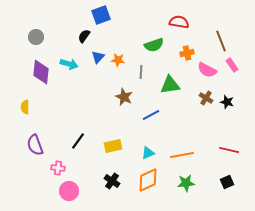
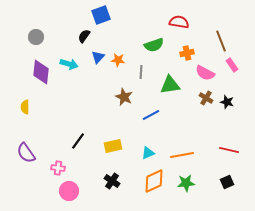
pink semicircle: moved 2 px left, 3 px down
purple semicircle: moved 9 px left, 8 px down; rotated 15 degrees counterclockwise
orange diamond: moved 6 px right, 1 px down
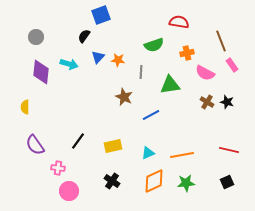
brown cross: moved 1 px right, 4 px down
purple semicircle: moved 9 px right, 8 px up
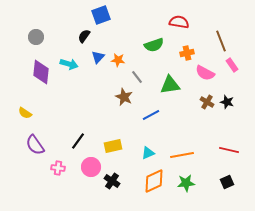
gray line: moved 4 px left, 5 px down; rotated 40 degrees counterclockwise
yellow semicircle: moved 6 px down; rotated 56 degrees counterclockwise
pink circle: moved 22 px right, 24 px up
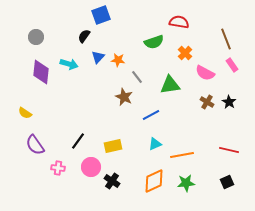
brown line: moved 5 px right, 2 px up
green semicircle: moved 3 px up
orange cross: moved 2 px left; rotated 32 degrees counterclockwise
black star: moved 2 px right; rotated 16 degrees clockwise
cyan triangle: moved 7 px right, 9 px up
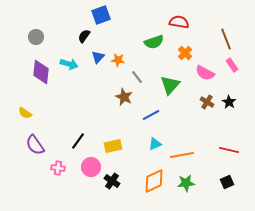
green triangle: rotated 40 degrees counterclockwise
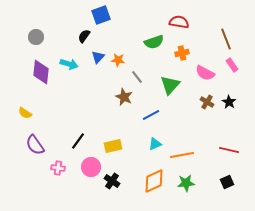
orange cross: moved 3 px left; rotated 32 degrees clockwise
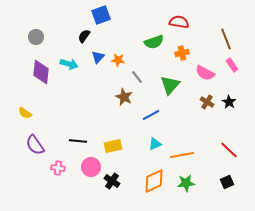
black line: rotated 60 degrees clockwise
red line: rotated 30 degrees clockwise
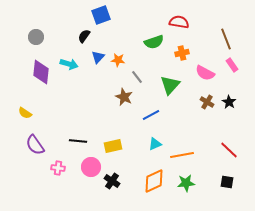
black square: rotated 32 degrees clockwise
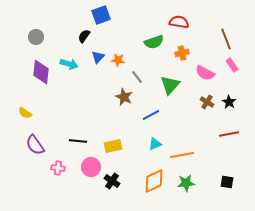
red line: moved 16 px up; rotated 54 degrees counterclockwise
